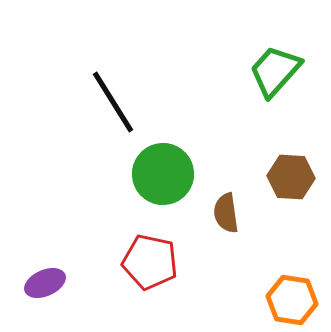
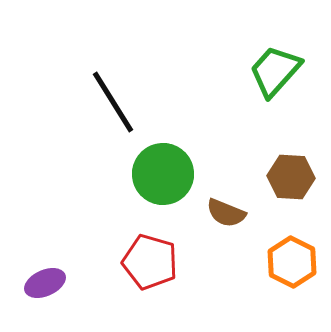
brown semicircle: rotated 60 degrees counterclockwise
red pentagon: rotated 4 degrees clockwise
orange hexagon: moved 38 px up; rotated 18 degrees clockwise
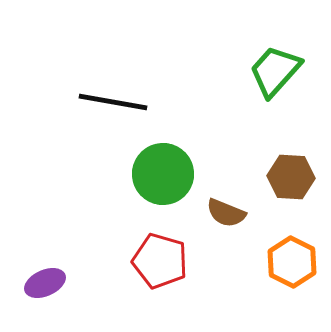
black line: rotated 48 degrees counterclockwise
red pentagon: moved 10 px right, 1 px up
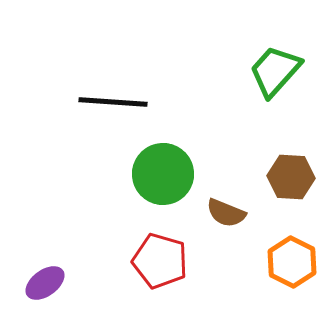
black line: rotated 6 degrees counterclockwise
purple ellipse: rotated 12 degrees counterclockwise
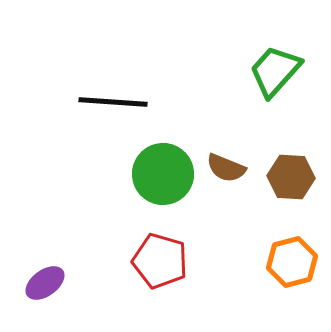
brown semicircle: moved 45 px up
orange hexagon: rotated 18 degrees clockwise
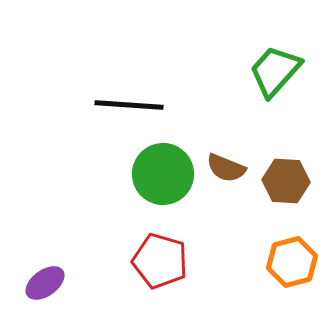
black line: moved 16 px right, 3 px down
brown hexagon: moved 5 px left, 4 px down
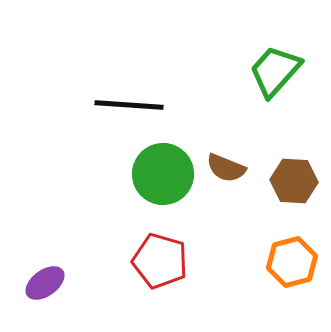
brown hexagon: moved 8 px right
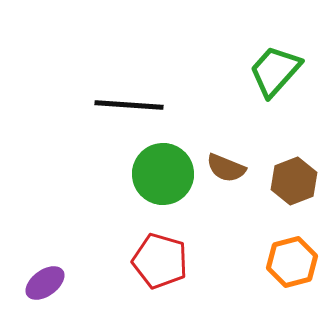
brown hexagon: rotated 24 degrees counterclockwise
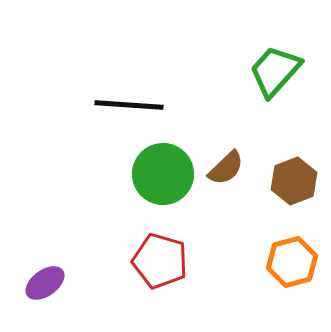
brown semicircle: rotated 66 degrees counterclockwise
